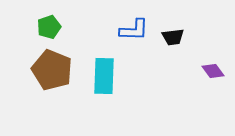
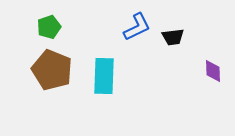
blue L-shape: moved 3 px right, 3 px up; rotated 28 degrees counterclockwise
purple diamond: rotated 35 degrees clockwise
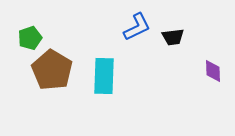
green pentagon: moved 19 px left, 11 px down
brown pentagon: rotated 9 degrees clockwise
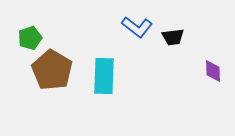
blue L-shape: rotated 64 degrees clockwise
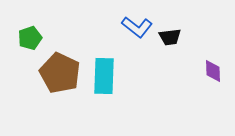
black trapezoid: moved 3 px left
brown pentagon: moved 8 px right, 3 px down; rotated 6 degrees counterclockwise
